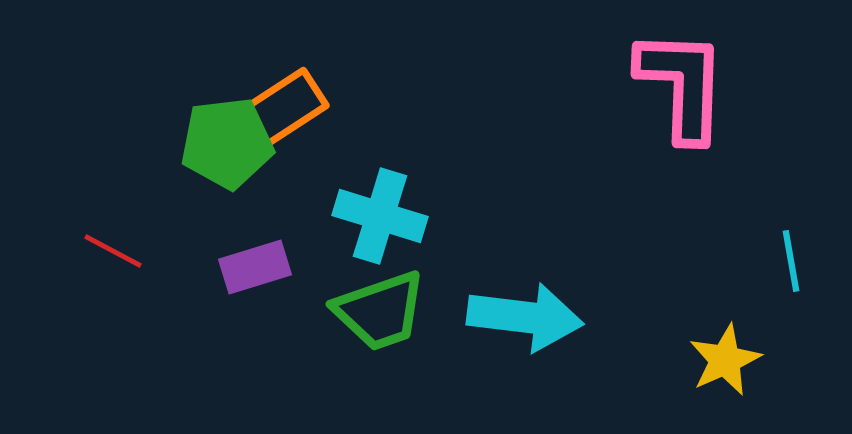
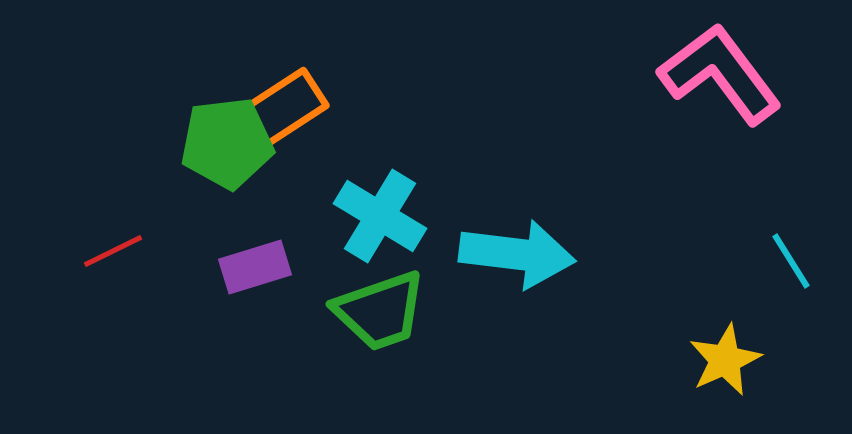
pink L-shape: moved 38 px right, 11 px up; rotated 39 degrees counterclockwise
cyan cross: rotated 14 degrees clockwise
red line: rotated 54 degrees counterclockwise
cyan line: rotated 22 degrees counterclockwise
cyan arrow: moved 8 px left, 63 px up
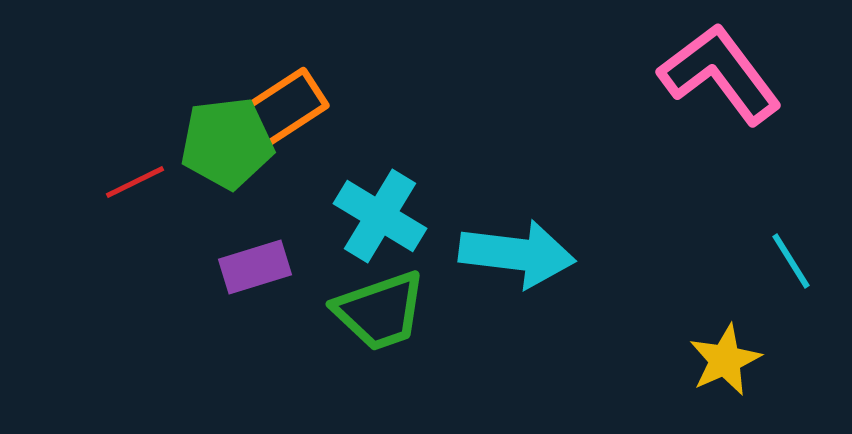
red line: moved 22 px right, 69 px up
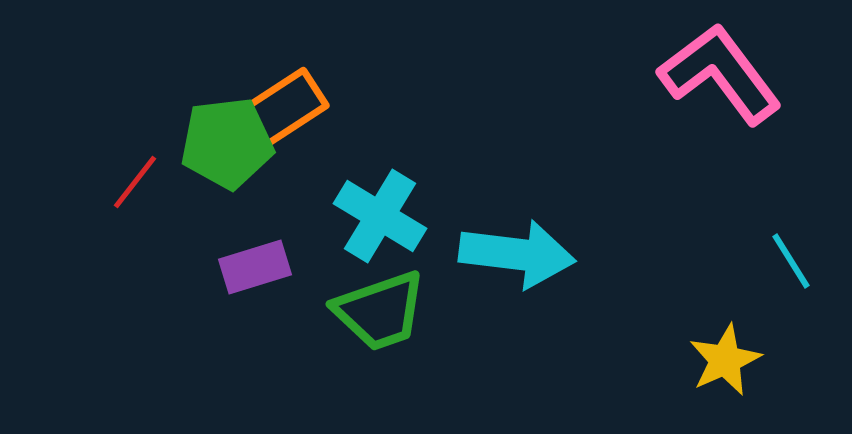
red line: rotated 26 degrees counterclockwise
